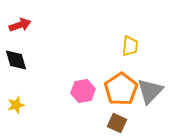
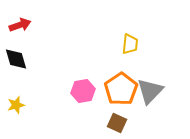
yellow trapezoid: moved 2 px up
black diamond: moved 1 px up
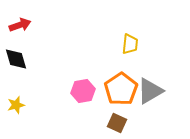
gray triangle: rotated 16 degrees clockwise
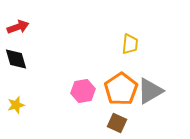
red arrow: moved 2 px left, 2 px down
